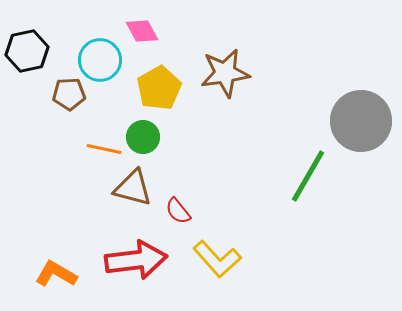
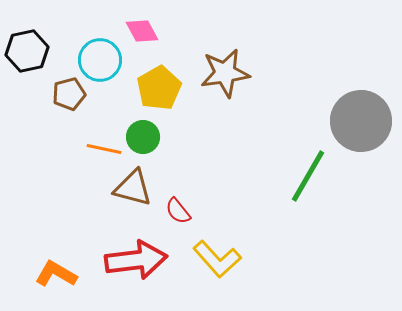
brown pentagon: rotated 12 degrees counterclockwise
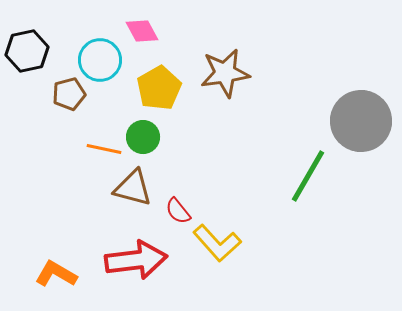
yellow L-shape: moved 16 px up
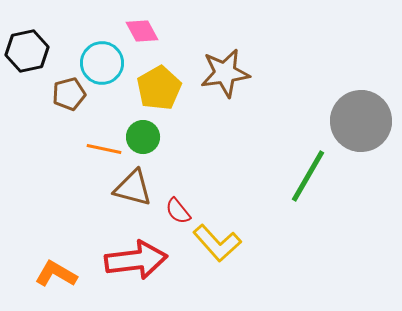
cyan circle: moved 2 px right, 3 px down
